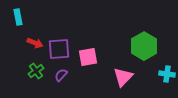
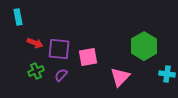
purple square: rotated 10 degrees clockwise
green cross: rotated 14 degrees clockwise
pink triangle: moved 3 px left
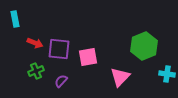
cyan rectangle: moved 3 px left, 2 px down
green hexagon: rotated 8 degrees clockwise
purple semicircle: moved 6 px down
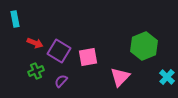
purple square: moved 2 px down; rotated 25 degrees clockwise
cyan cross: moved 3 px down; rotated 35 degrees clockwise
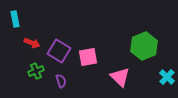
red arrow: moved 3 px left
pink triangle: rotated 30 degrees counterclockwise
purple semicircle: rotated 120 degrees clockwise
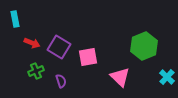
purple square: moved 4 px up
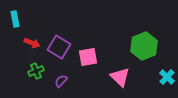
purple semicircle: rotated 120 degrees counterclockwise
